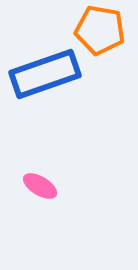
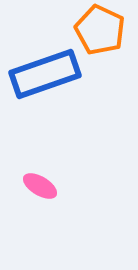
orange pentagon: rotated 15 degrees clockwise
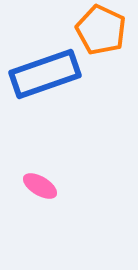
orange pentagon: moved 1 px right
